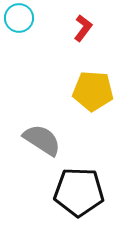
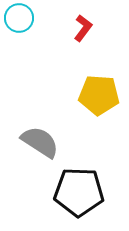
yellow pentagon: moved 6 px right, 4 px down
gray semicircle: moved 2 px left, 2 px down
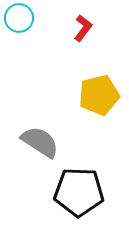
yellow pentagon: rotated 18 degrees counterclockwise
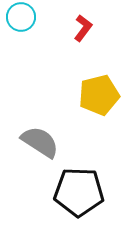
cyan circle: moved 2 px right, 1 px up
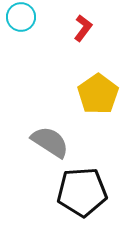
yellow pentagon: moved 1 px left, 1 px up; rotated 21 degrees counterclockwise
gray semicircle: moved 10 px right
black pentagon: moved 3 px right; rotated 6 degrees counterclockwise
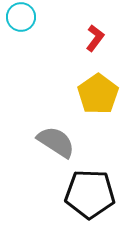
red L-shape: moved 12 px right, 10 px down
gray semicircle: moved 6 px right
black pentagon: moved 8 px right, 2 px down; rotated 6 degrees clockwise
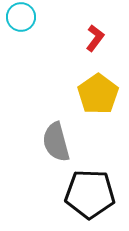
gray semicircle: rotated 138 degrees counterclockwise
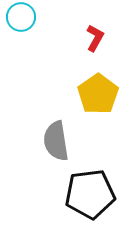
red L-shape: rotated 8 degrees counterclockwise
gray semicircle: moved 1 px up; rotated 6 degrees clockwise
black pentagon: rotated 9 degrees counterclockwise
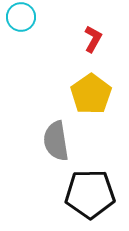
red L-shape: moved 2 px left, 1 px down
yellow pentagon: moved 7 px left
black pentagon: rotated 6 degrees clockwise
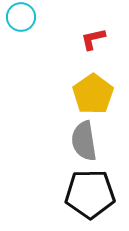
red L-shape: rotated 132 degrees counterclockwise
yellow pentagon: moved 2 px right
gray semicircle: moved 28 px right
